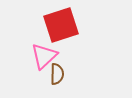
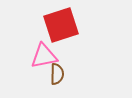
pink triangle: rotated 32 degrees clockwise
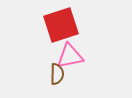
pink triangle: moved 26 px right
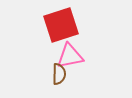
brown semicircle: moved 2 px right
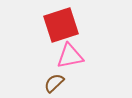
brown semicircle: moved 5 px left, 9 px down; rotated 135 degrees counterclockwise
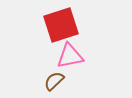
brown semicircle: moved 2 px up
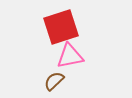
red square: moved 2 px down
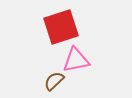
pink triangle: moved 6 px right, 4 px down
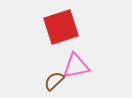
pink triangle: moved 6 px down
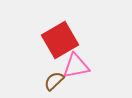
red square: moved 1 px left, 13 px down; rotated 12 degrees counterclockwise
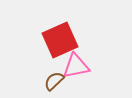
red square: rotated 6 degrees clockwise
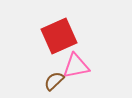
red square: moved 1 px left, 4 px up
